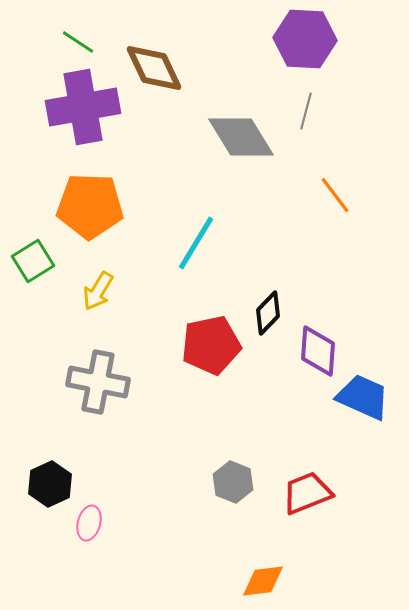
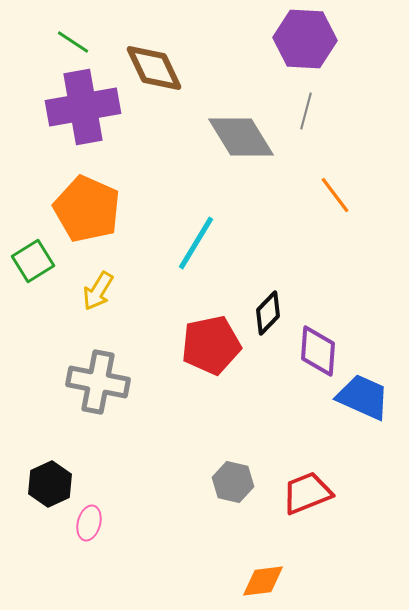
green line: moved 5 px left
orange pentagon: moved 3 px left, 3 px down; rotated 22 degrees clockwise
gray hexagon: rotated 9 degrees counterclockwise
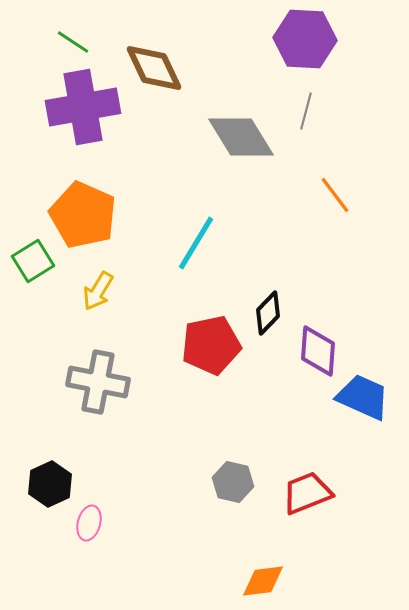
orange pentagon: moved 4 px left, 6 px down
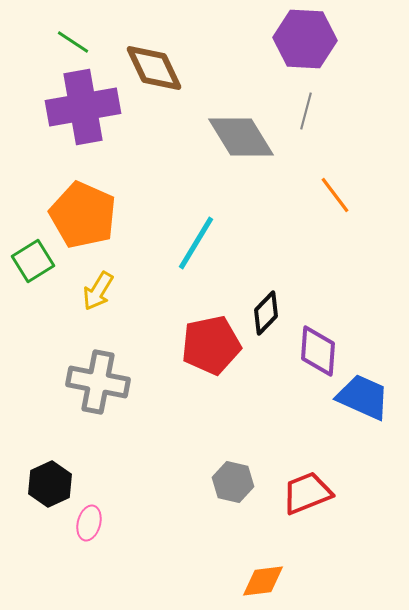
black diamond: moved 2 px left
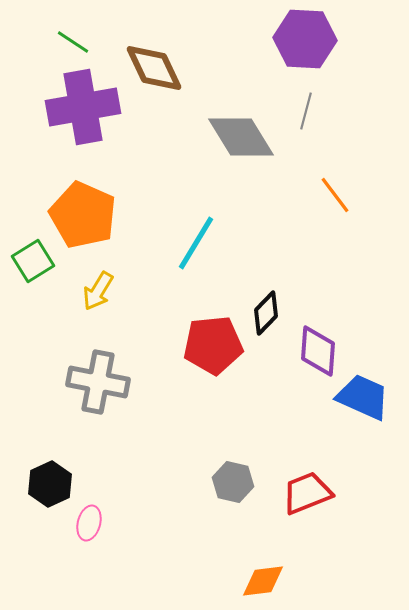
red pentagon: moved 2 px right; rotated 6 degrees clockwise
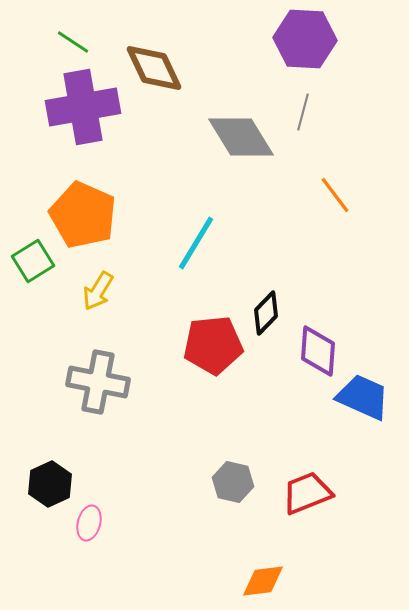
gray line: moved 3 px left, 1 px down
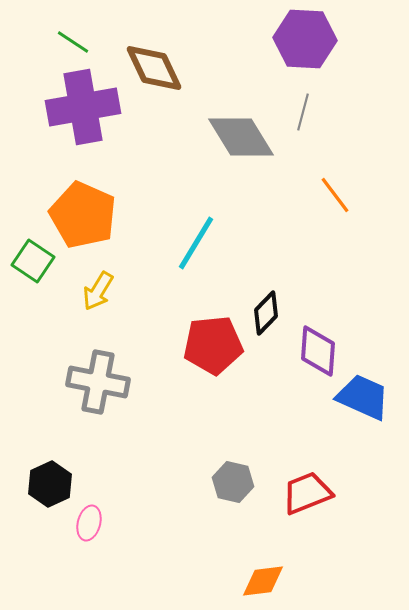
green square: rotated 24 degrees counterclockwise
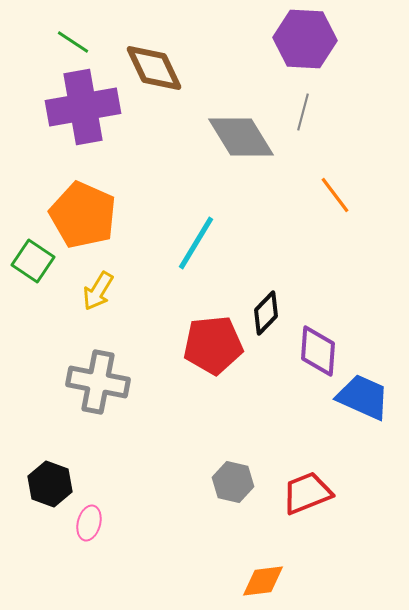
black hexagon: rotated 15 degrees counterclockwise
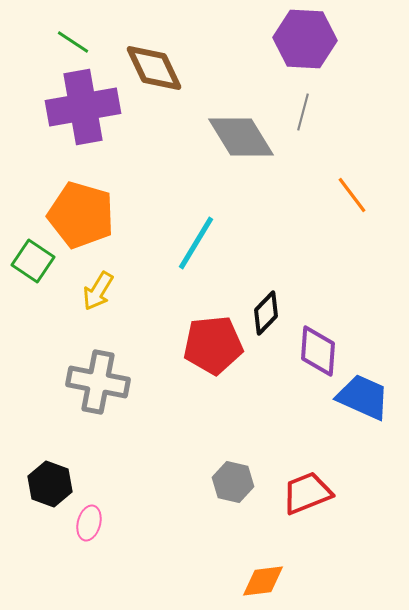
orange line: moved 17 px right
orange pentagon: moved 2 px left; rotated 8 degrees counterclockwise
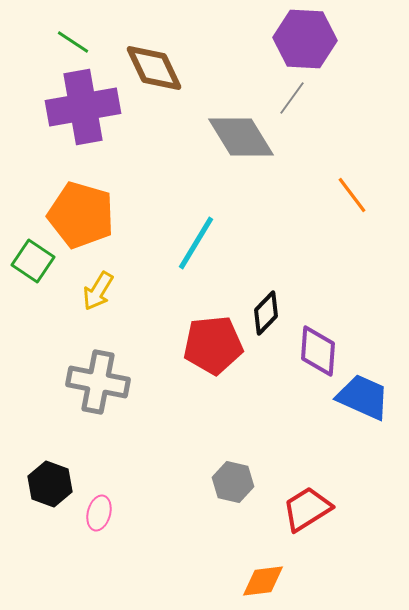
gray line: moved 11 px left, 14 px up; rotated 21 degrees clockwise
red trapezoid: moved 16 px down; rotated 10 degrees counterclockwise
pink ellipse: moved 10 px right, 10 px up
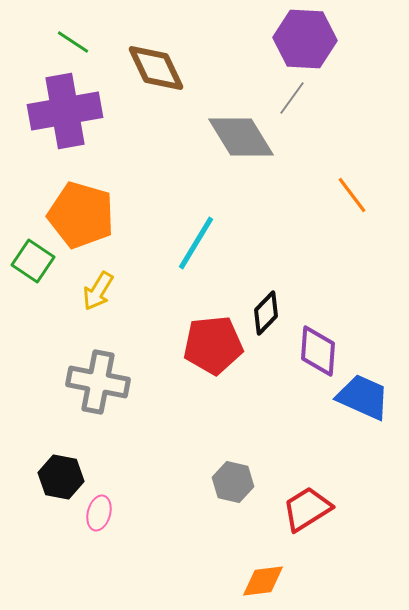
brown diamond: moved 2 px right
purple cross: moved 18 px left, 4 px down
black hexagon: moved 11 px right, 7 px up; rotated 9 degrees counterclockwise
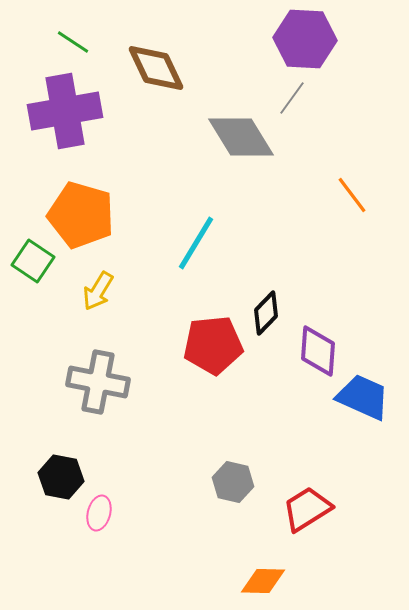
orange diamond: rotated 9 degrees clockwise
